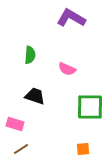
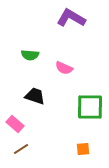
green semicircle: rotated 90 degrees clockwise
pink semicircle: moved 3 px left, 1 px up
pink rectangle: rotated 24 degrees clockwise
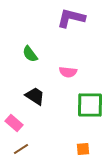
purple L-shape: rotated 16 degrees counterclockwise
green semicircle: moved 1 px up; rotated 48 degrees clockwise
pink semicircle: moved 4 px right, 4 px down; rotated 18 degrees counterclockwise
black trapezoid: rotated 15 degrees clockwise
green square: moved 2 px up
pink rectangle: moved 1 px left, 1 px up
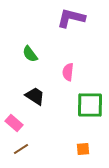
pink semicircle: rotated 90 degrees clockwise
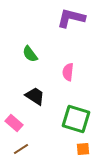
green square: moved 14 px left, 14 px down; rotated 16 degrees clockwise
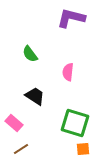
green square: moved 1 px left, 4 px down
